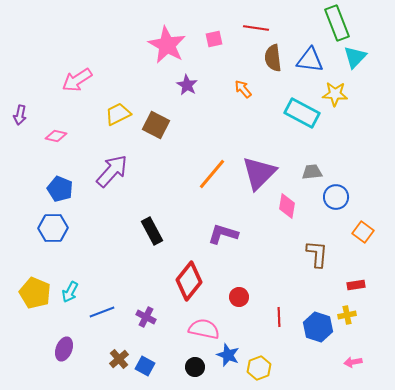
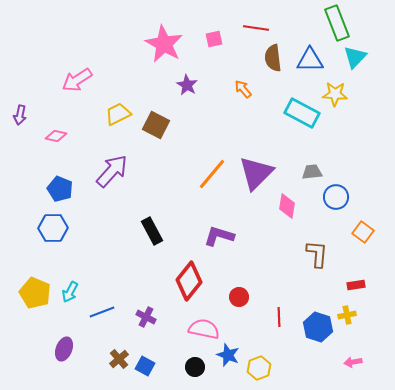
pink star at (167, 45): moved 3 px left, 1 px up
blue triangle at (310, 60): rotated 8 degrees counterclockwise
purple triangle at (259, 173): moved 3 px left
purple L-shape at (223, 234): moved 4 px left, 2 px down
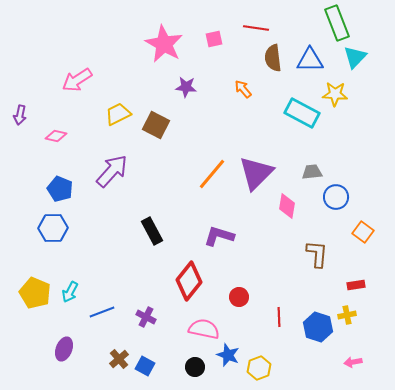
purple star at (187, 85): moved 1 px left, 2 px down; rotated 25 degrees counterclockwise
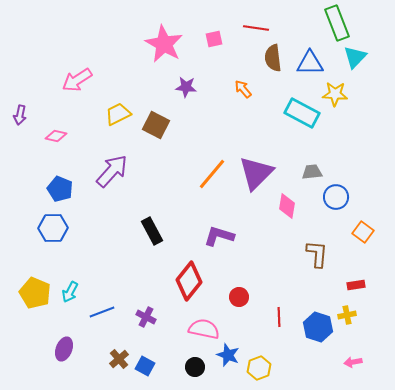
blue triangle at (310, 60): moved 3 px down
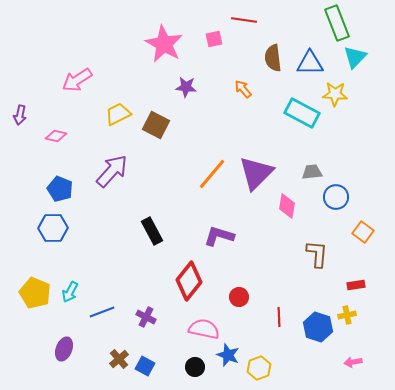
red line at (256, 28): moved 12 px left, 8 px up
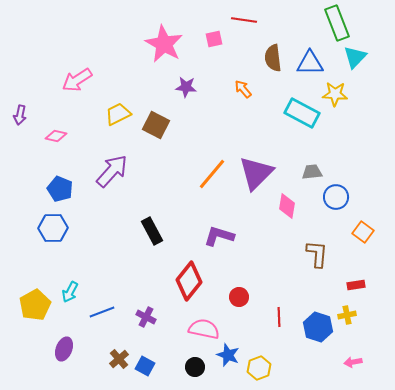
yellow pentagon at (35, 293): moved 12 px down; rotated 20 degrees clockwise
